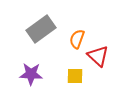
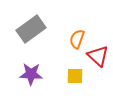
gray rectangle: moved 10 px left
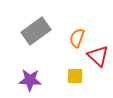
gray rectangle: moved 5 px right, 2 px down
orange semicircle: moved 1 px up
purple star: moved 1 px left, 6 px down
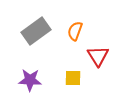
orange semicircle: moved 2 px left, 7 px up
red triangle: rotated 15 degrees clockwise
yellow square: moved 2 px left, 2 px down
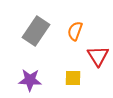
gray rectangle: rotated 20 degrees counterclockwise
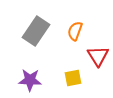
yellow square: rotated 12 degrees counterclockwise
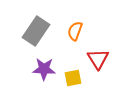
red triangle: moved 3 px down
purple star: moved 14 px right, 11 px up
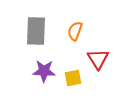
gray rectangle: rotated 32 degrees counterclockwise
purple star: moved 2 px down
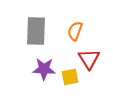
red triangle: moved 9 px left
purple star: moved 2 px up
yellow square: moved 3 px left, 1 px up
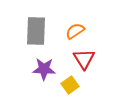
orange semicircle: rotated 36 degrees clockwise
red triangle: moved 5 px left
yellow square: moved 8 px down; rotated 24 degrees counterclockwise
